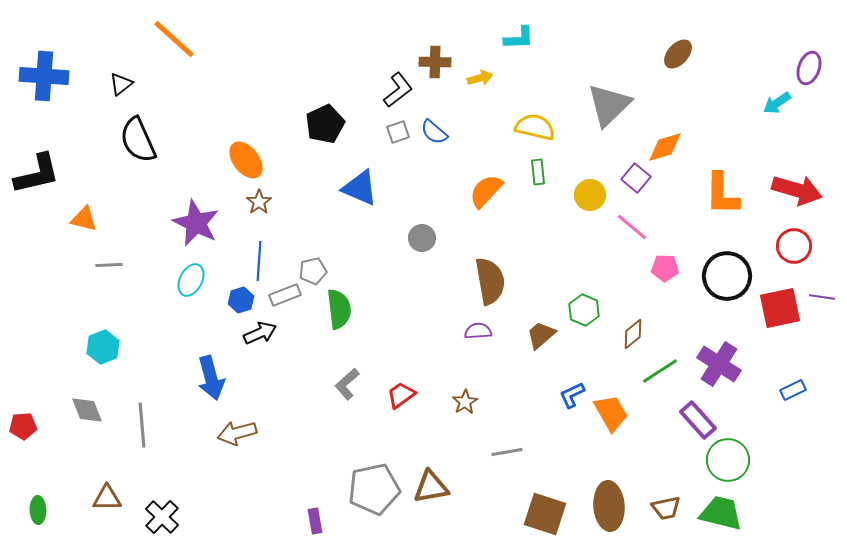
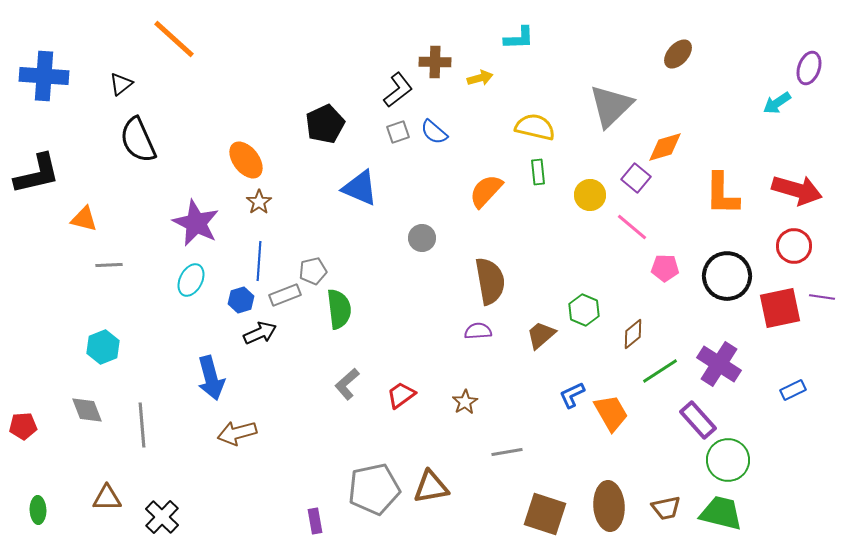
gray triangle at (609, 105): moved 2 px right, 1 px down
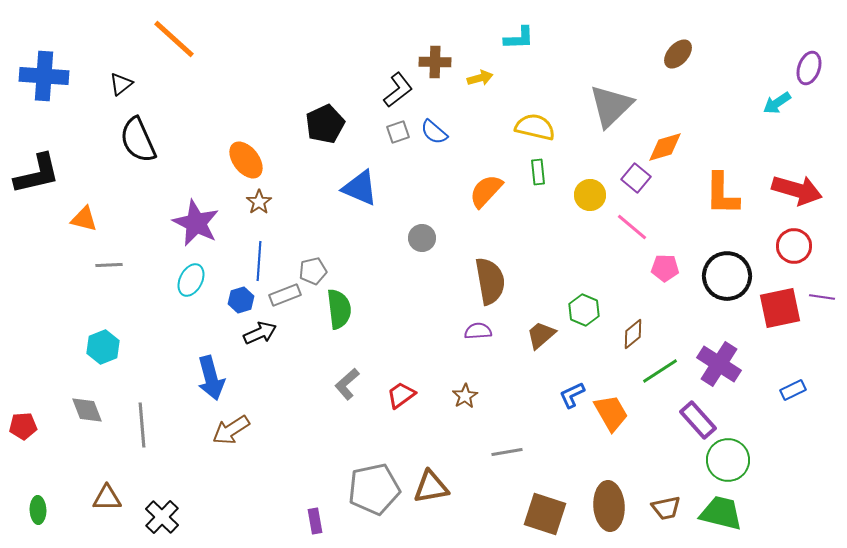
brown star at (465, 402): moved 6 px up
brown arrow at (237, 433): moved 6 px left, 3 px up; rotated 18 degrees counterclockwise
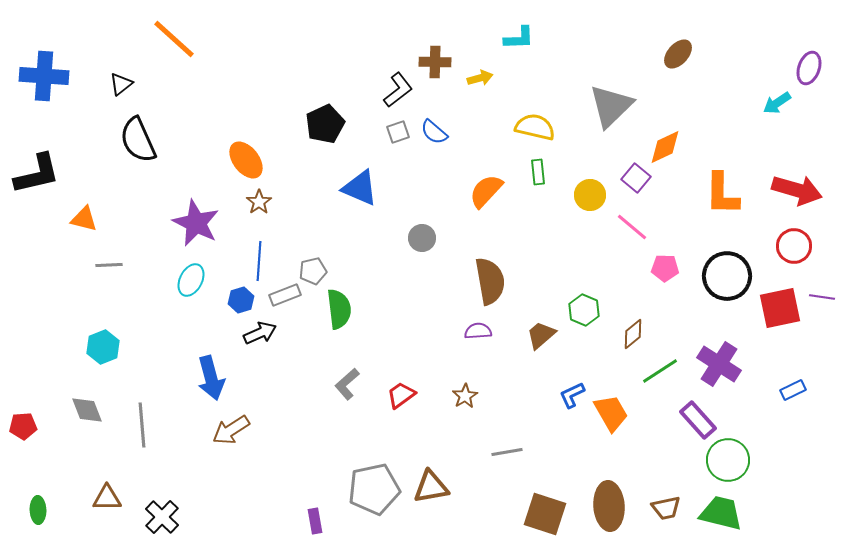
orange diamond at (665, 147): rotated 9 degrees counterclockwise
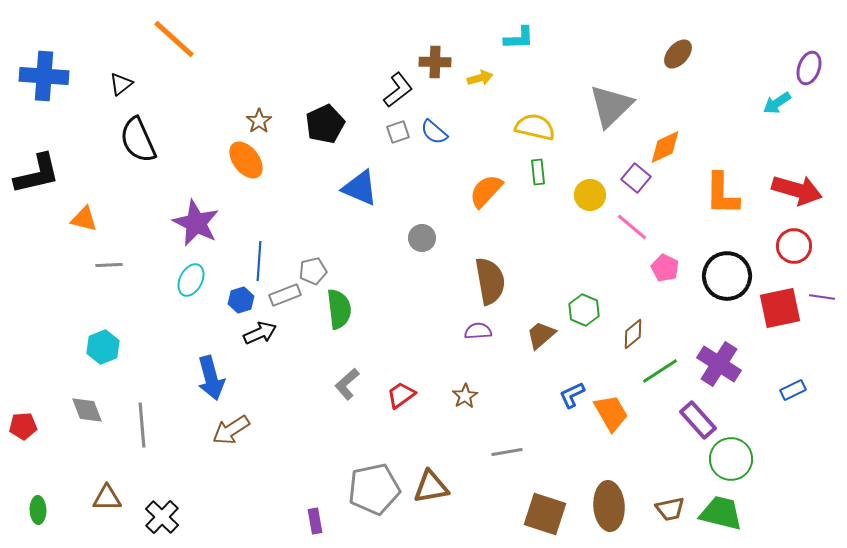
brown star at (259, 202): moved 81 px up
pink pentagon at (665, 268): rotated 24 degrees clockwise
green circle at (728, 460): moved 3 px right, 1 px up
brown trapezoid at (666, 508): moved 4 px right, 1 px down
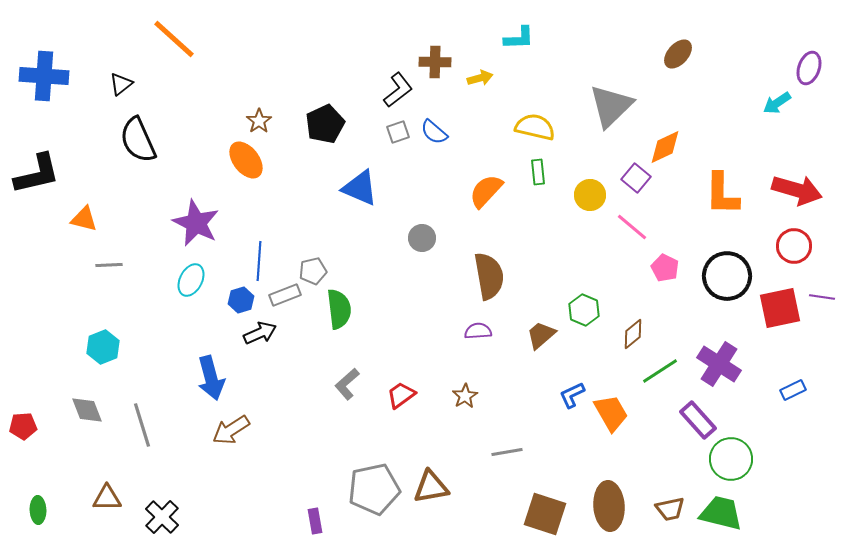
brown semicircle at (490, 281): moved 1 px left, 5 px up
gray line at (142, 425): rotated 12 degrees counterclockwise
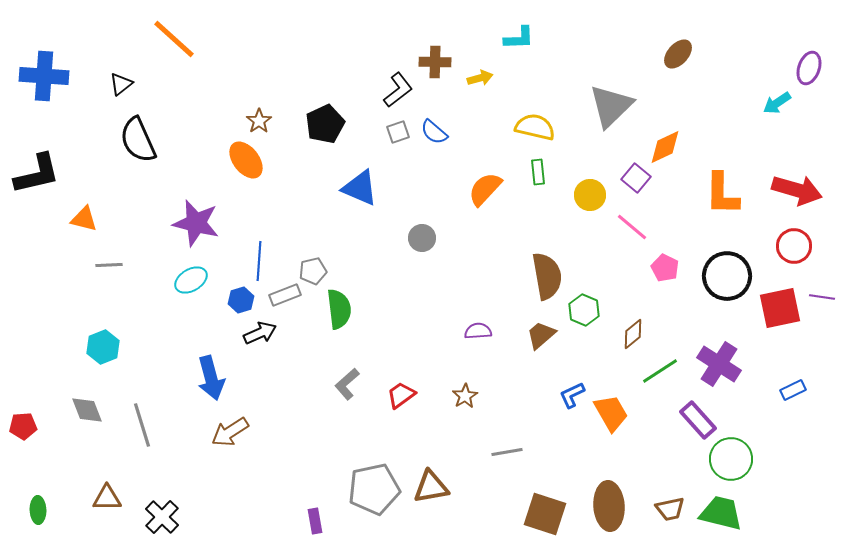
orange semicircle at (486, 191): moved 1 px left, 2 px up
purple star at (196, 223): rotated 12 degrees counterclockwise
brown semicircle at (489, 276): moved 58 px right
cyan ellipse at (191, 280): rotated 32 degrees clockwise
brown arrow at (231, 430): moved 1 px left, 2 px down
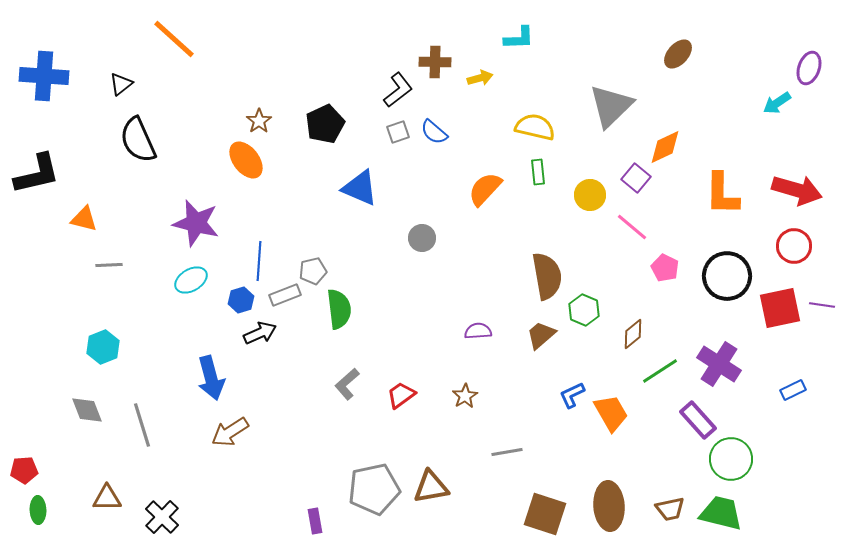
purple line at (822, 297): moved 8 px down
red pentagon at (23, 426): moved 1 px right, 44 px down
